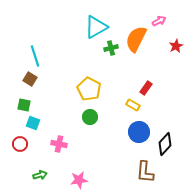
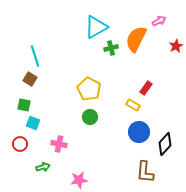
green arrow: moved 3 px right, 8 px up
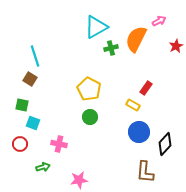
green square: moved 2 px left
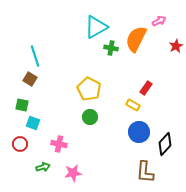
green cross: rotated 24 degrees clockwise
pink star: moved 6 px left, 7 px up
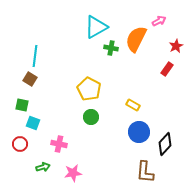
cyan line: rotated 25 degrees clockwise
red rectangle: moved 21 px right, 19 px up
green circle: moved 1 px right
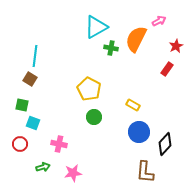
green circle: moved 3 px right
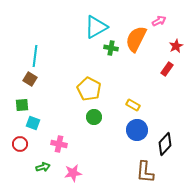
green square: rotated 16 degrees counterclockwise
blue circle: moved 2 px left, 2 px up
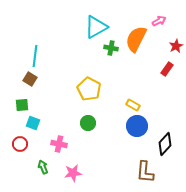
green circle: moved 6 px left, 6 px down
blue circle: moved 4 px up
green arrow: rotated 96 degrees counterclockwise
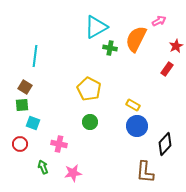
green cross: moved 1 px left
brown square: moved 5 px left, 8 px down
green circle: moved 2 px right, 1 px up
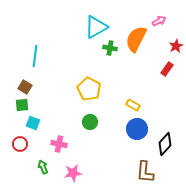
blue circle: moved 3 px down
